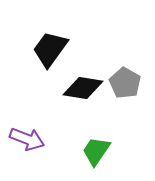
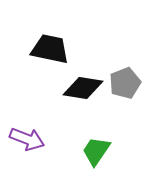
black trapezoid: rotated 66 degrees clockwise
gray pentagon: rotated 20 degrees clockwise
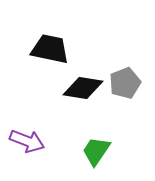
purple arrow: moved 2 px down
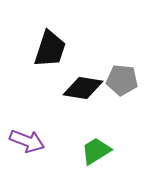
black trapezoid: rotated 96 degrees clockwise
gray pentagon: moved 3 px left, 3 px up; rotated 28 degrees clockwise
green trapezoid: rotated 24 degrees clockwise
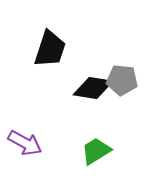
black diamond: moved 10 px right
purple arrow: moved 2 px left, 2 px down; rotated 8 degrees clockwise
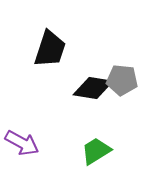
purple arrow: moved 3 px left
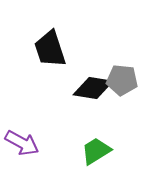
black trapezoid: rotated 144 degrees clockwise
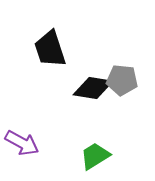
green trapezoid: moved 1 px left, 5 px down
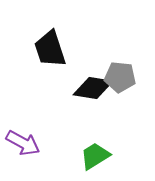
gray pentagon: moved 2 px left, 3 px up
purple arrow: moved 1 px right
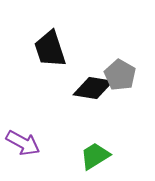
gray pentagon: moved 2 px up; rotated 24 degrees clockwise
